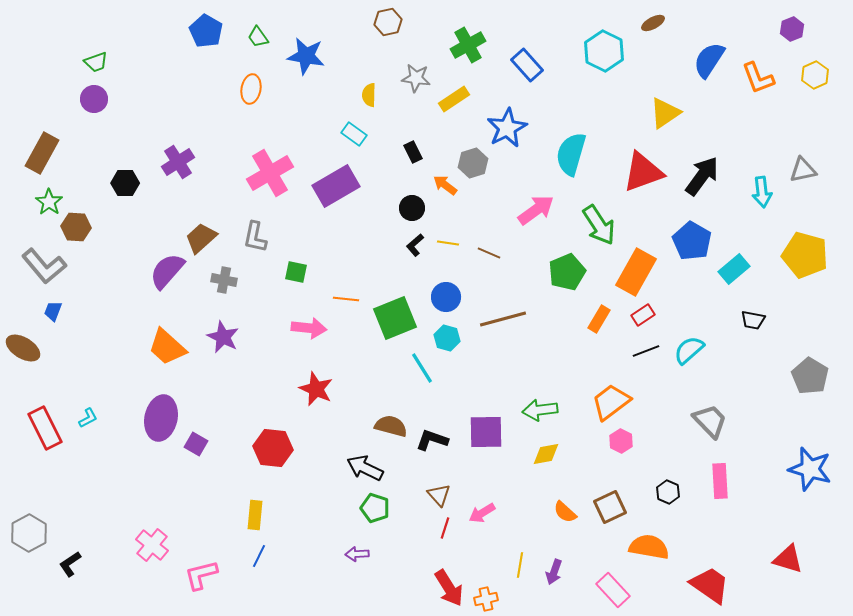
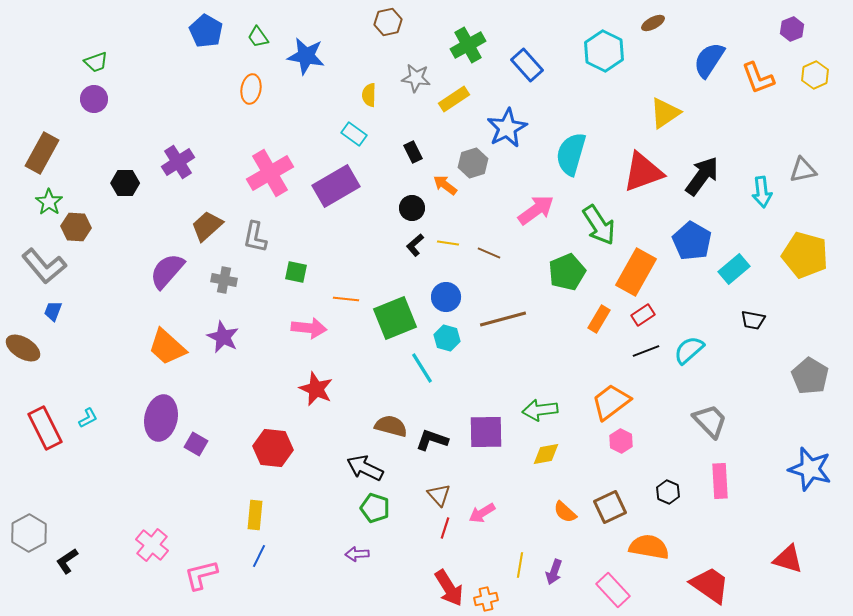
brown trapezoid at (201, 238): moved 6 px right, 12 px up
black L-shape at (70, 564): moved 3 px left, 3 px up
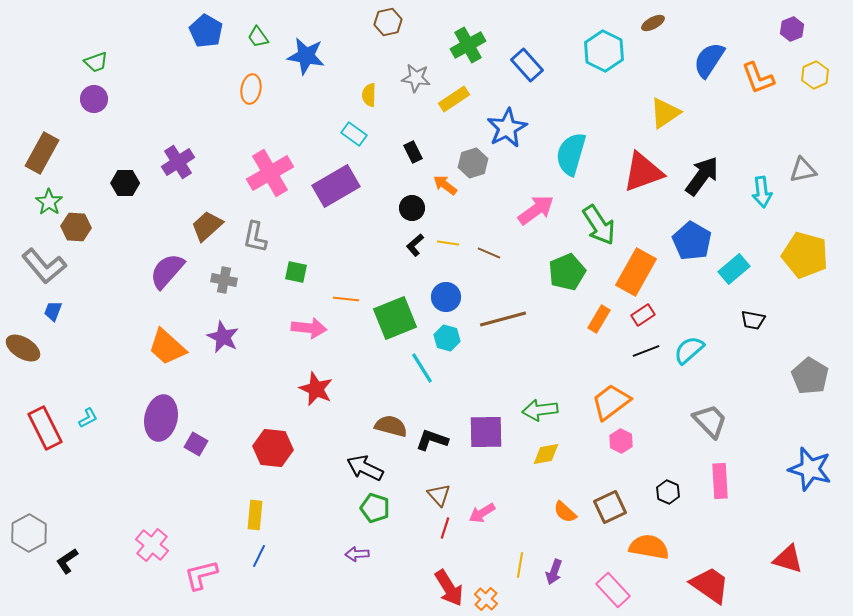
orange cross at (486, 599): rotated 35 degrees counterclockwise
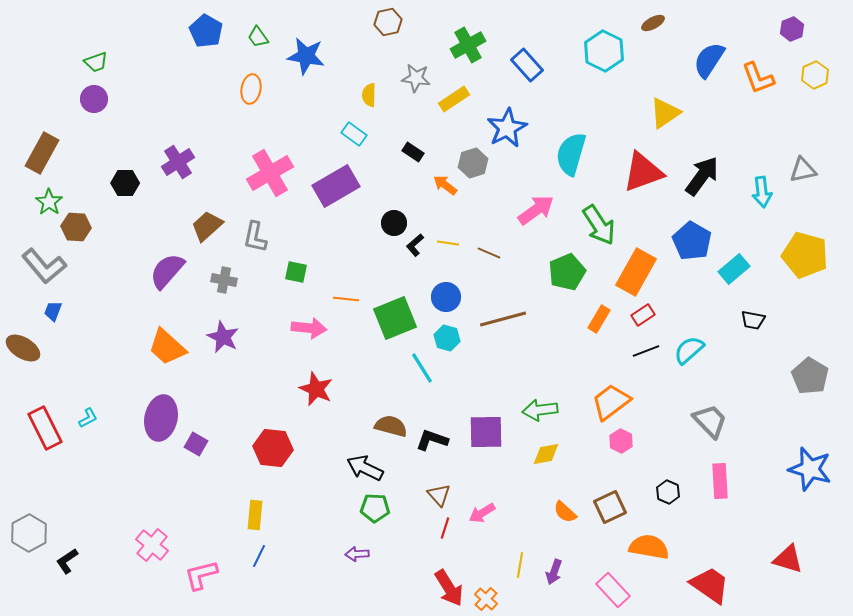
black rectangle at (413, 152): rotated 30 degrees counterclockwise
black circle at (412, 208): moved 18 px left, 15 px down
green pentagon at (375, 508): rotated 16 degrees counterclockwise
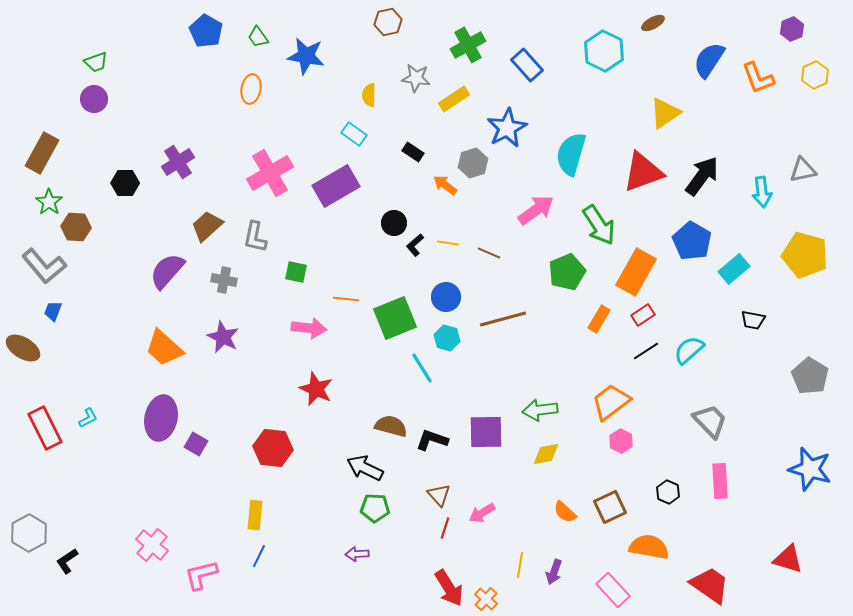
orange trapezoid at (167, 347): moved 3 px left, 1 px down
black line at (646, 351): rotated 12 degrees counterclockwise
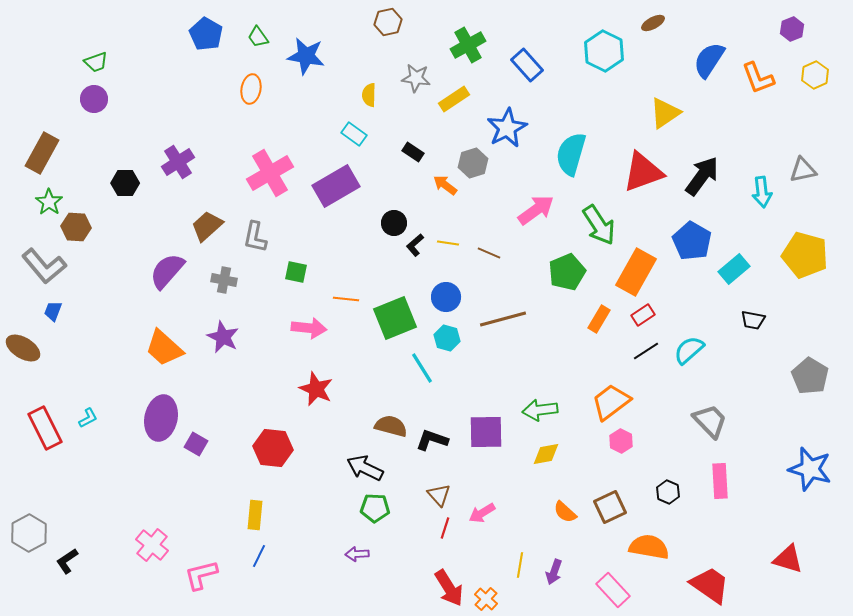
blue pentagon at (206, 31): moved 3 px down
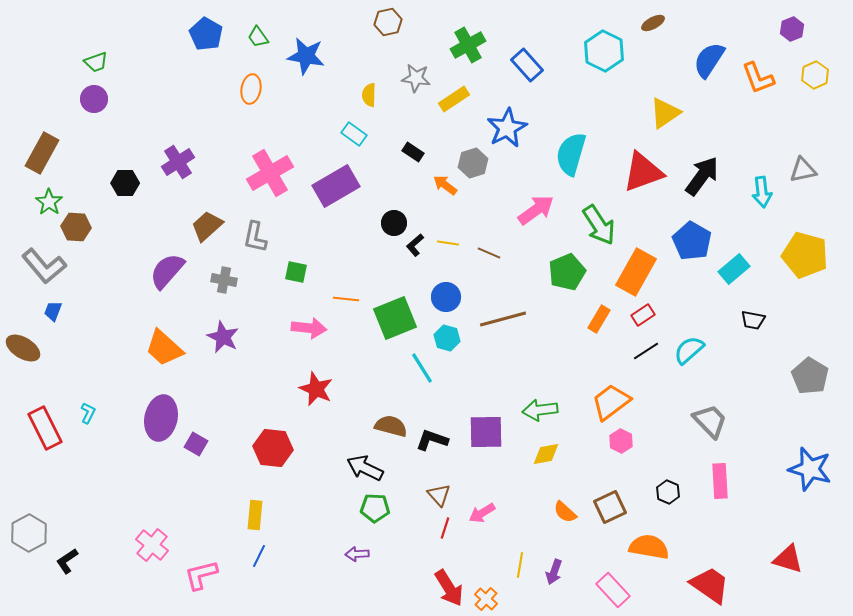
cyan L-shape at (88, 418): moved 5 px up; rotated 35 degrees counterclockwise
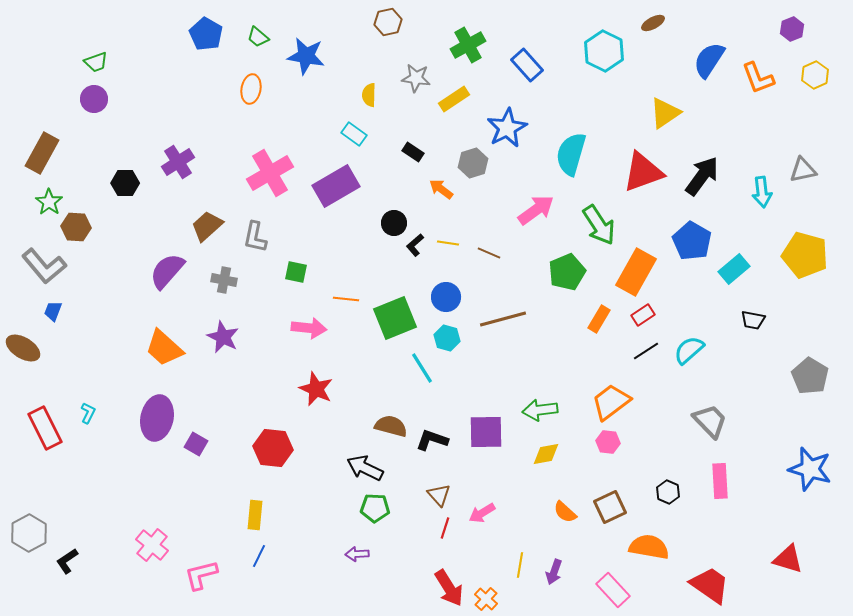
green trapezoid at (258, 37): rotated 15 degrees counterclockwise
orange arrow at (445, 185): moved 4 px left, 4 px down
purple ellipse at (161, 418): moved 4 px left
pink hexagon at (621, 441): moved 13 px left, 1 px down; rotated 20 degrees counterclockwise
